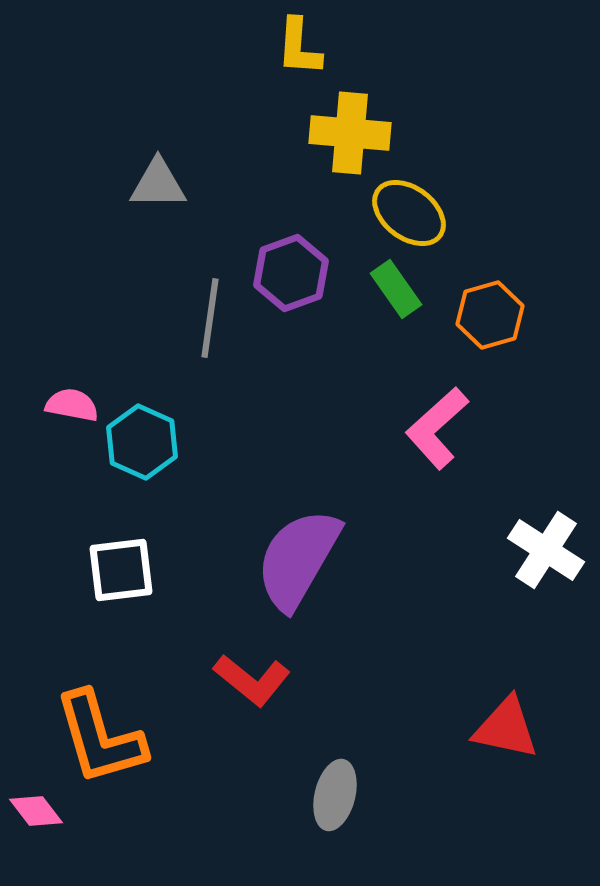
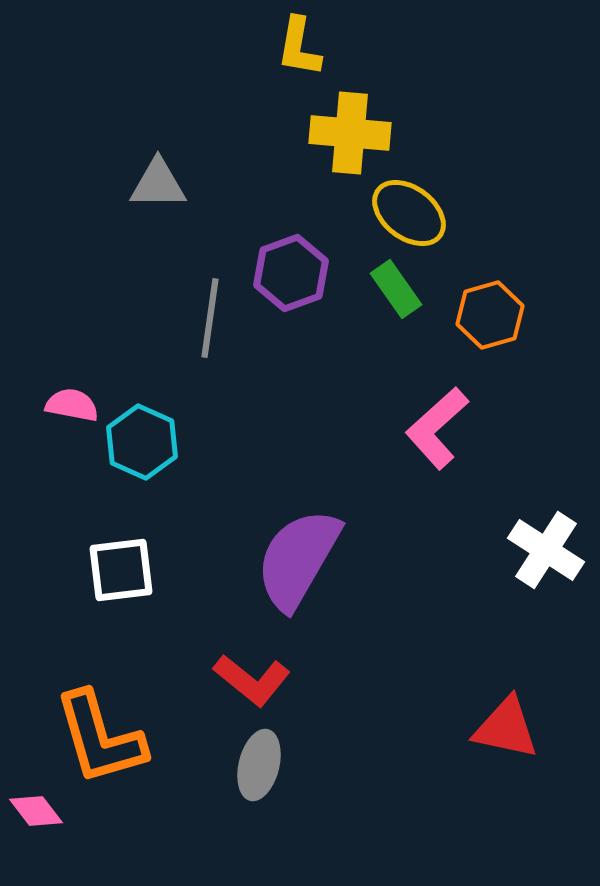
yellow L-shape: rotated 6 degrees clockwise
gray ellipse: moved 76 px left, 30 px up
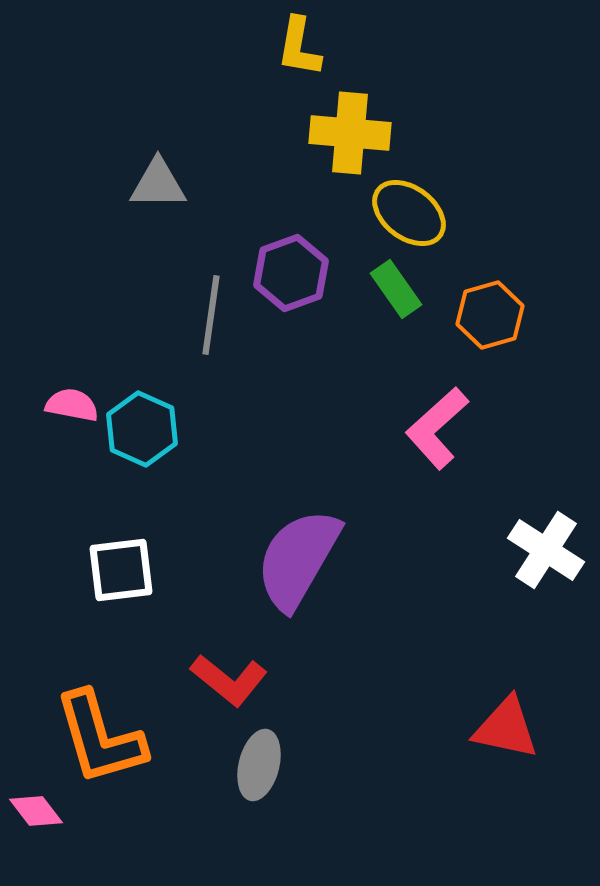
gray line: moved 1 px right, 3 px up
cyan hexagon: moved 13 px up
red L-shape: moved 23 px left
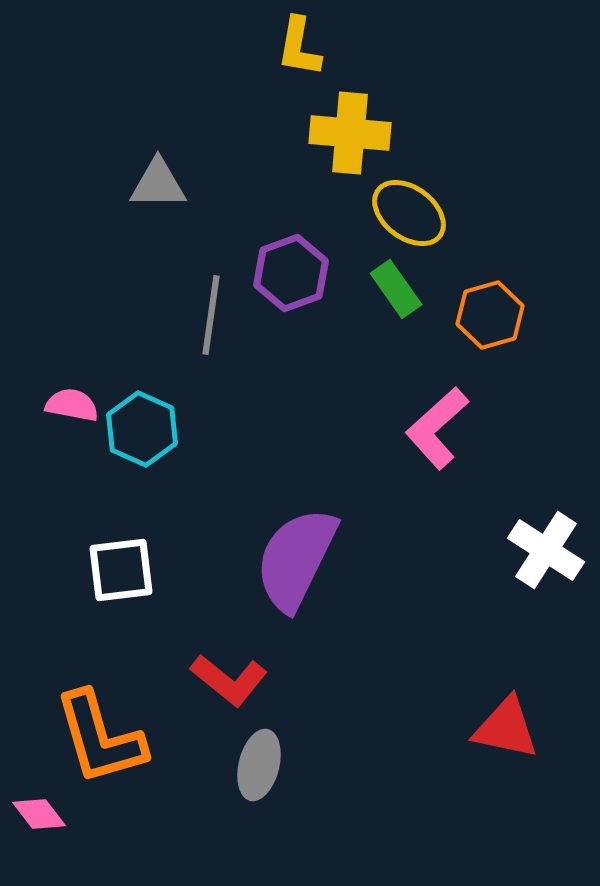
purple semicircle: moved 2 px left; rotated 4 degrees counterclockwise
pink diamond: moved 3 px right, 3 px down
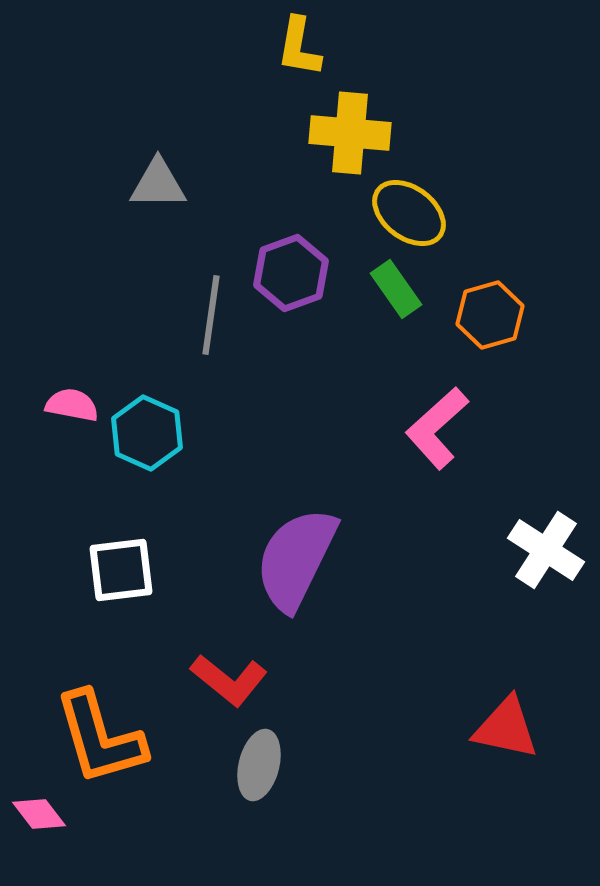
cyan hexagon: moved 5 px right, 4 px down
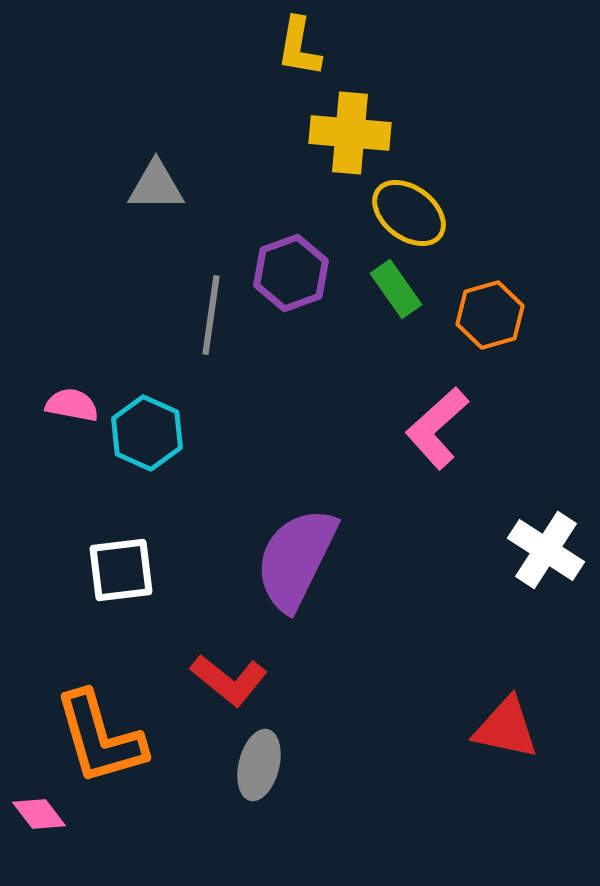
gray triangle: moved 2 px left, 2 px down
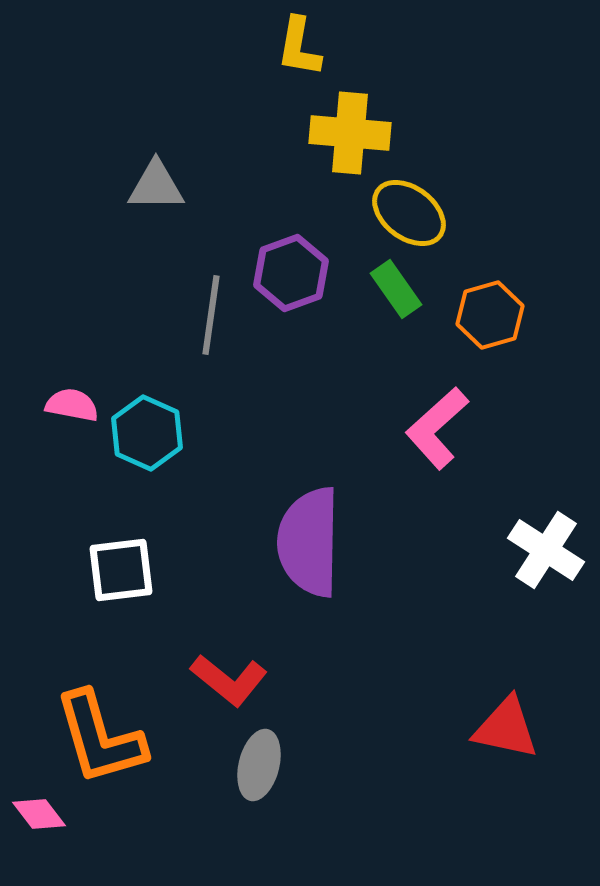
purple semicircle: moved 13 px right, 17 px up; rotated 25 degrees counterclockwise
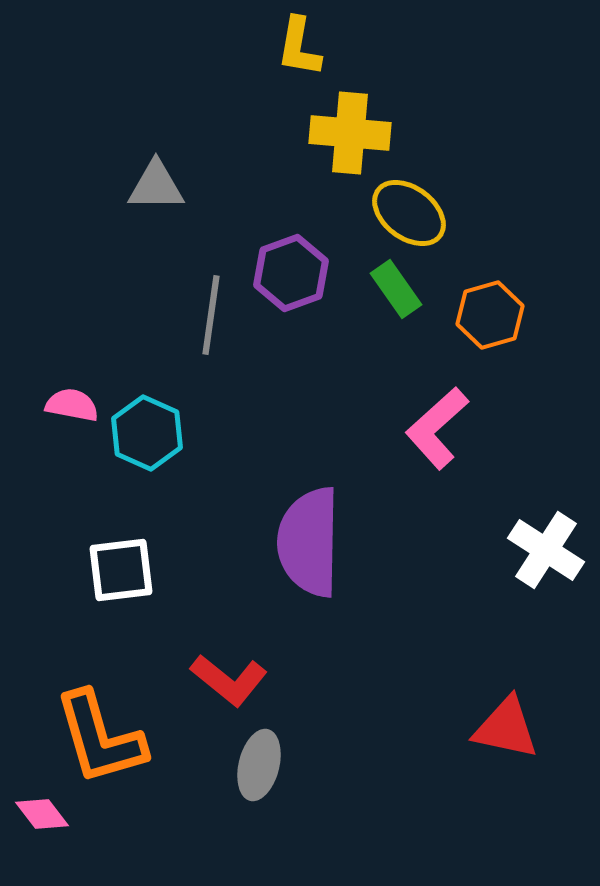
pink diamond: moved 3 px right
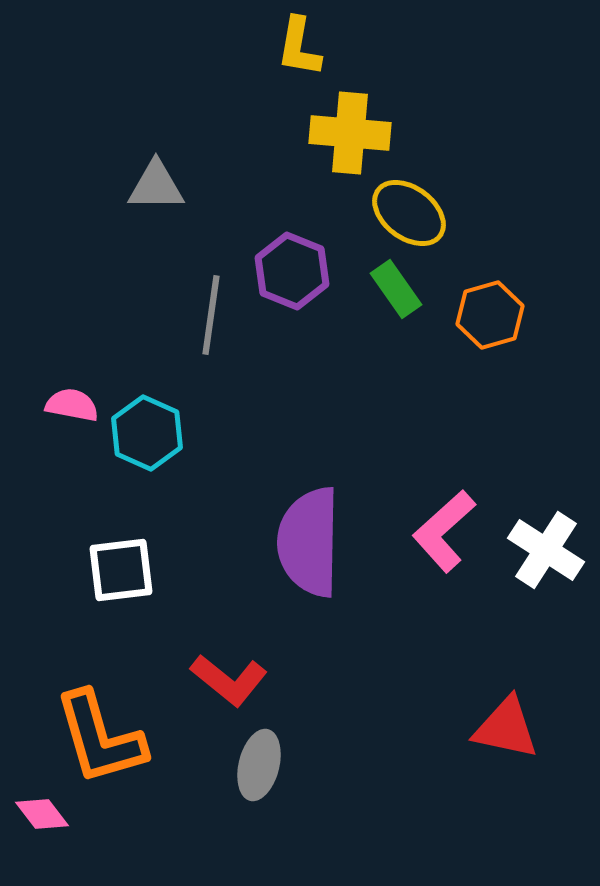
purple hexagon: moved 1 px right, 2 px up; rotated 18 degrees counterclockwise
pink L-shape: moved 7 px right, 103 px down
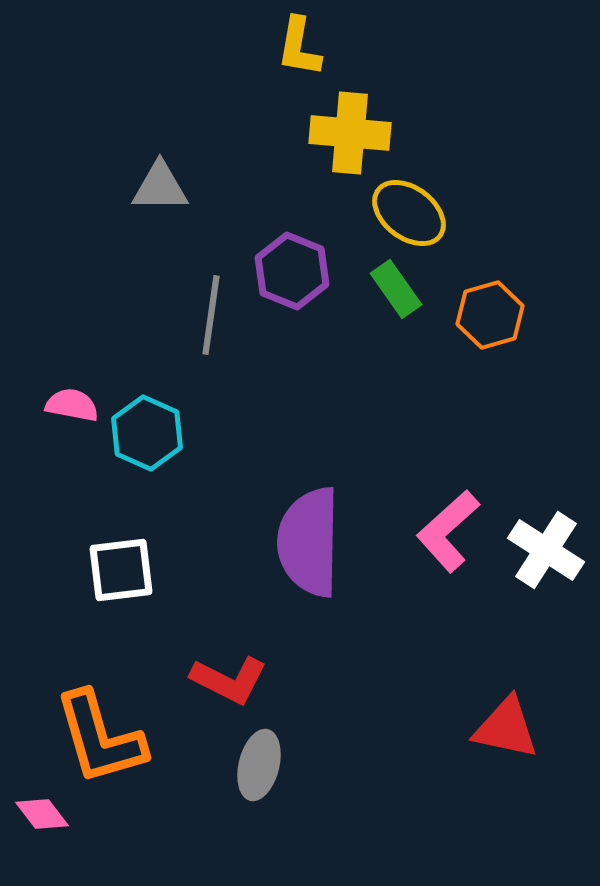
gray triangle: moved 4 px right, 1 px down
pink L-shape: moved 4 px right
red L-shape: rotated 12 degrees counterclockwise
